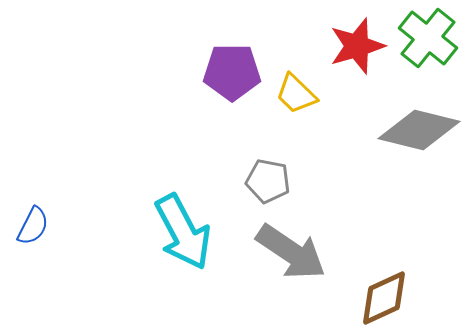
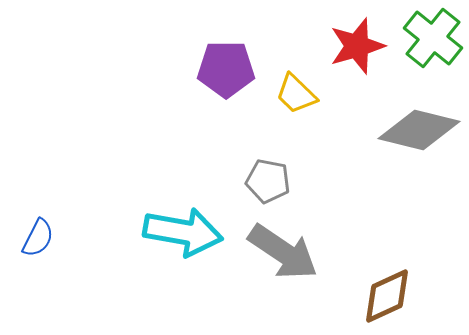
green cross: moved 5 px right
purple pentagon: moved 6 px left, 3 px up
blue semicircle: moved 5 px right, 12 px down
cyan arrow: rotated 52 degrees counterclockwise
gray arrow: moved 8 px left
brown diamond: moved 3 px right, 2 px up
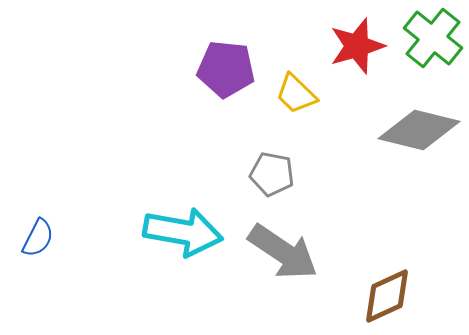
purple pentagon: rotated 6 degrees clockwise
gray pentagon: moved 4 px right, 7 px up
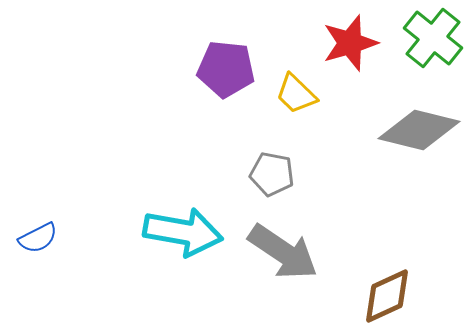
red star: moved 7 px left, 3 px up
blue semicircle: rotated 36 degrees clockwise
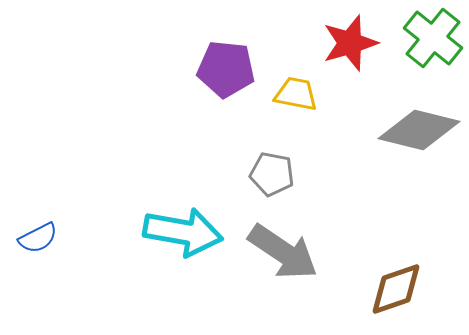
yellow trapezoid: rotated 147 degrees clockwise
brown diamond: moved 9 px right, 7 px up; rotated 6 degrees clockwise
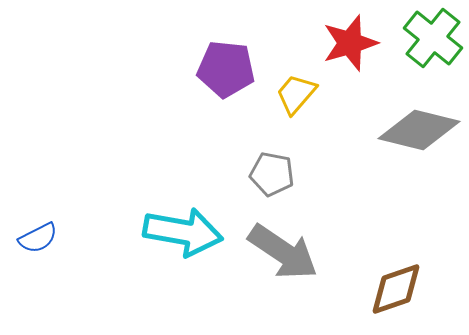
yellow trapezoid: rotated 60 degrees counterclockwise
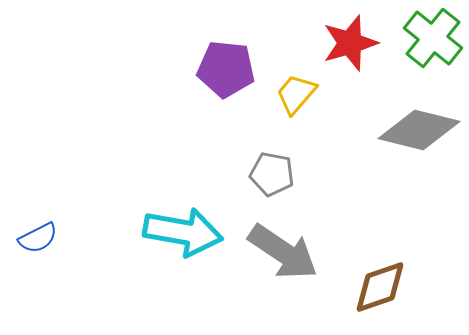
brown diamond: moved 16 px left, 2 px up
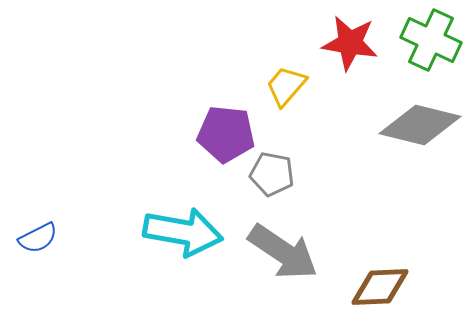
green cross: moved 2 px left, 2 px down; rotated 14 degrees counterclockwise
red star: rotated 26 degrees clockwise
purple pentagon: moved 65 px down
yellow trapezoid: moved 10 px left, 8 px up
gray diamond: moved 1 px right, 5 px up
brown diamond: rotated 16 degrees clockwise
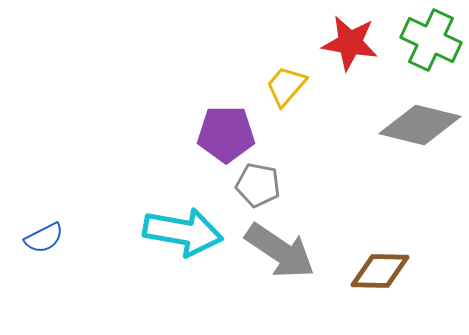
purple pentagon: rotated 6 degrees counterclockwise
gray pentagon: moved 14 px left, 11 px down
blue semicircle: moved 6 px right
gray arrow: moved 3 px left, 1 px up
brown diamond: moved 16 px up; rotated 4 degrees clockwise
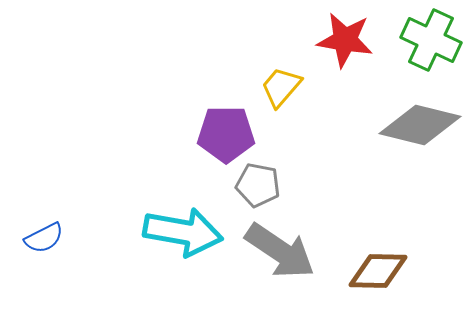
red star: moved 5 px left, 3 px up
yellow trapezoid: moved 5 px left, 1 px down
brown diamond: moved 2 px left
